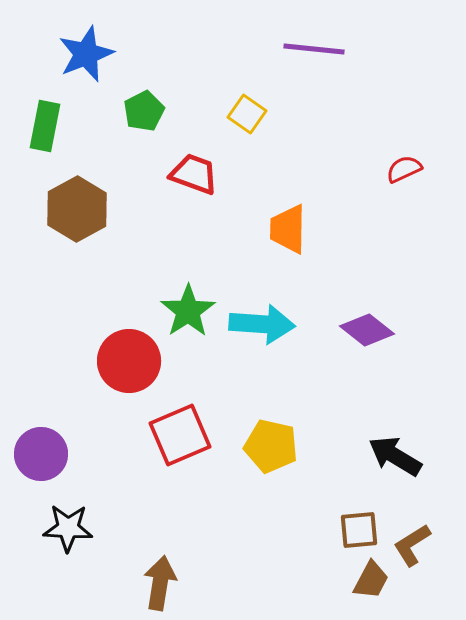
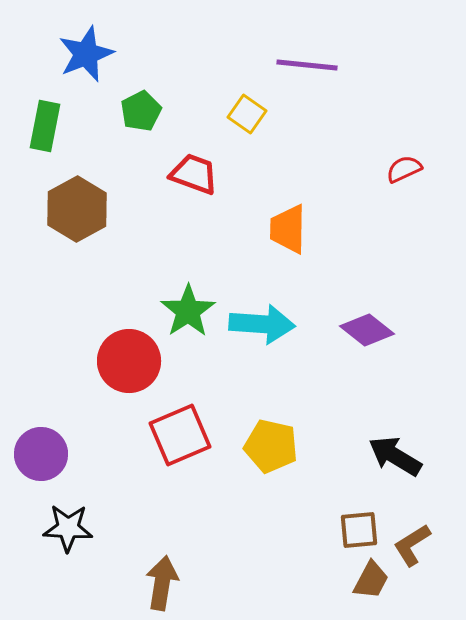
purple line: moved 7 px left, 16 px down
green pentagon: moved 3 px left
brown arrow: moved 2 px right
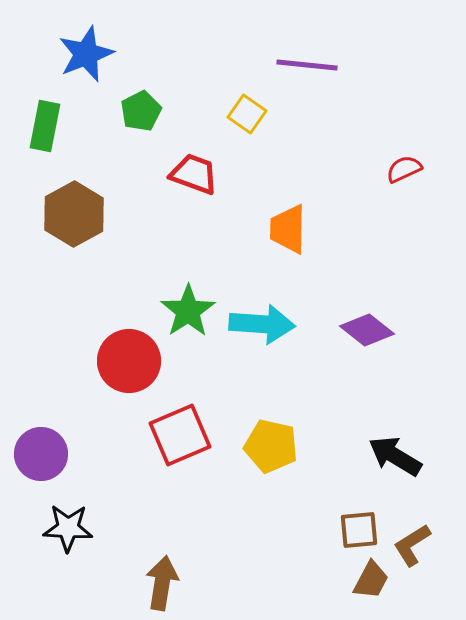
brown hexagon: moved 3 px left, 5 px down
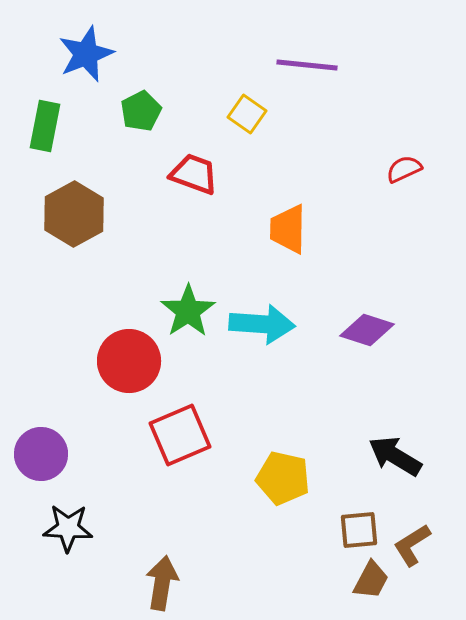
purple diamond: rotated 20 degrees counterclockwise
yellow pentagon: moved 12 px right, 32 px down
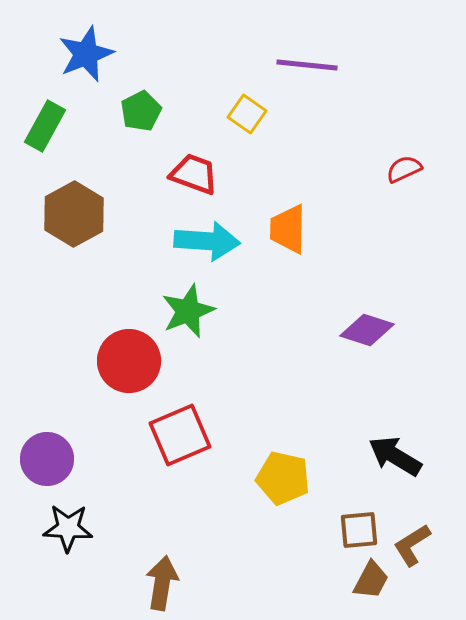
green rectangle: rotated 18 degrees clockwise
green star: rotated 12 degrees clockwise
cyan arrow: moved 55 px left, 83 px up
purple circle: moved 6 px right, 5 px down
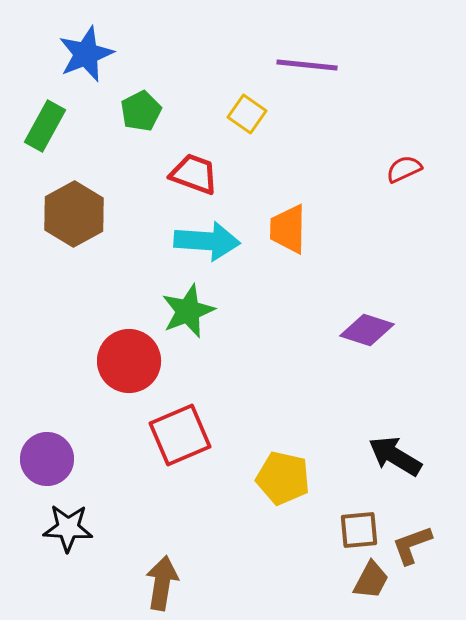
brown L-shape: rotated 12 degrees clockwise
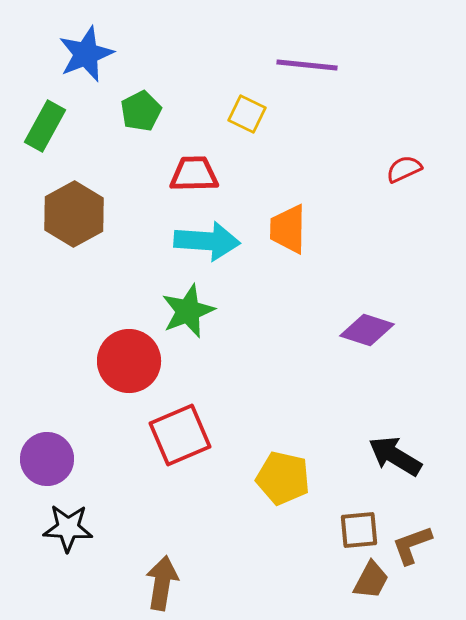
yellow square: rotated 9 degrees counterclockwise
red trapezoid: rotated 21 degrees counterclockwise
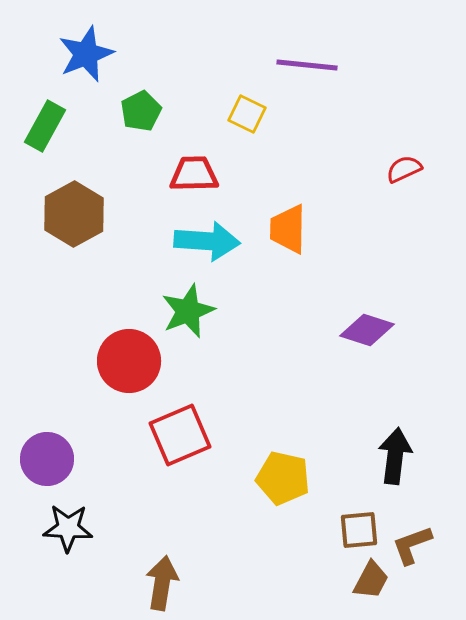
black arrow: rotated 66 degrees clockwise
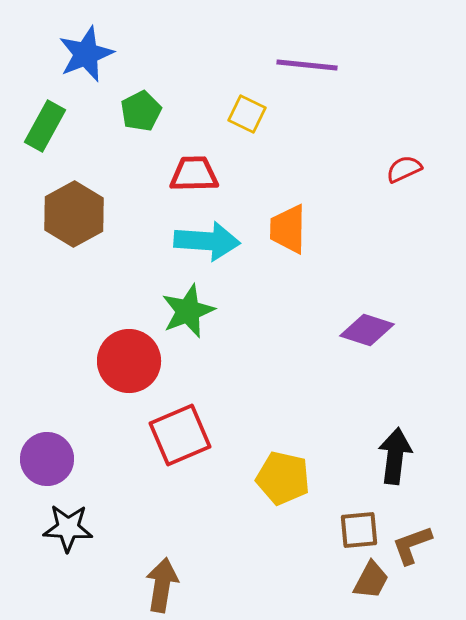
brown arrow: moved 2 px down
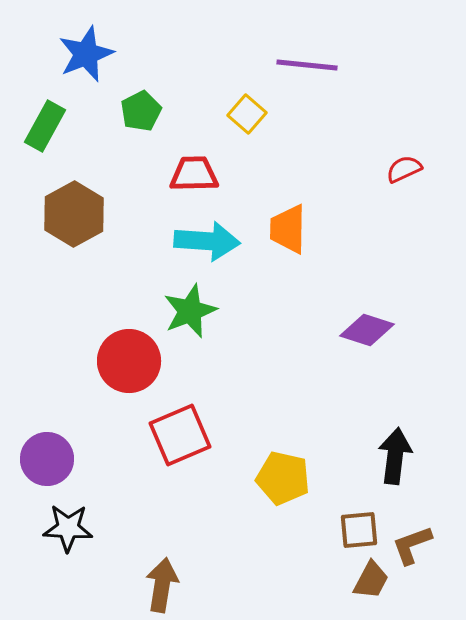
yellow square: rotated 15 degrees clockwise
green star: moved 2 px right
